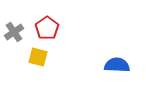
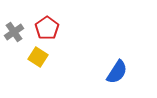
yellow square: rotated 18 degrees clockwise
blue semicircle: moved 7 px down; rotated 120 degrees clockwise
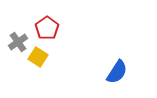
gray cross: moved 4 px right, 10 px down
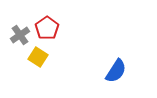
gray cross: moved 2 px right, 7 px up
blue semicircle: moved 1 px left, 1 px up
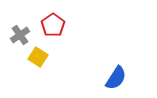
red pentagon: moved 6 px right, 3 px up
blue semicircle: moved 7 px down
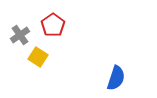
blue semicircle: rotated 15 degrees counterclockwise
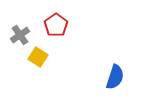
red pentagon: moved 3 px right
blue semicircle: moved 1 px left, 1 px up
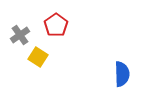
blue semicircle: moved 7 px right, 3 px up; rotated 20 degrees counterclockwise
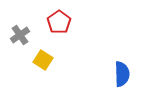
red pentagon: moved 3 px right, 3 px up
yellow square: moved 5 px right, 3 px down
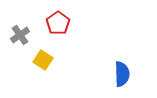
red pentagon: moved 1 px left, 1 px down
